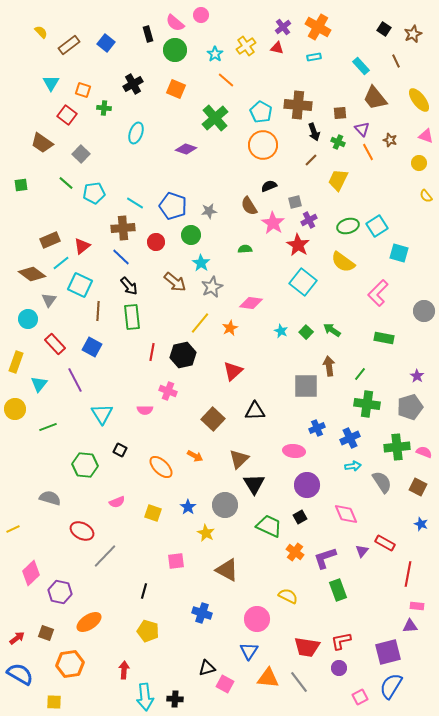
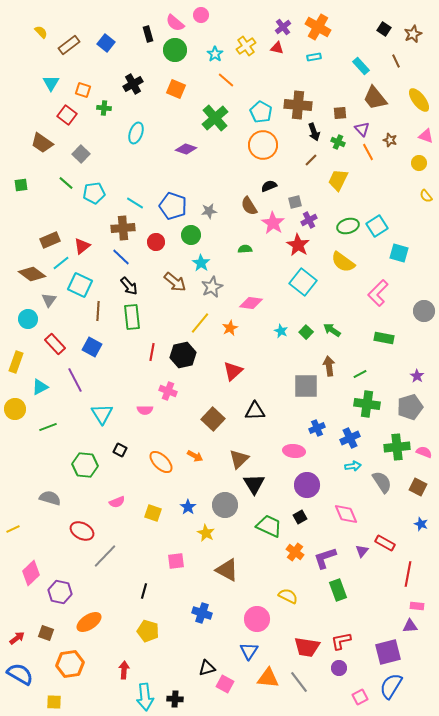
green line at (360, 374): rotated 24 degrees clockwise
cyan triangle at (39, 384): moved 1 px right, 3 px down; rotated 24 degrees clockwise
orange ellipse at (161, 467): moved 5 px up
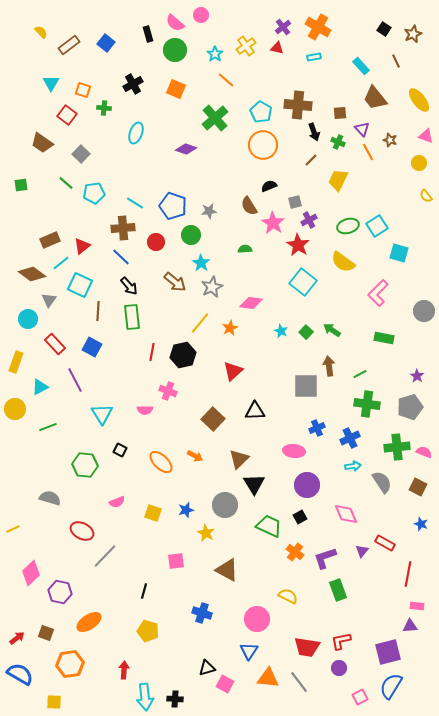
blue star at (188, 507): moved 2 px left, 3 px down; rotated 21 degrees clockwise
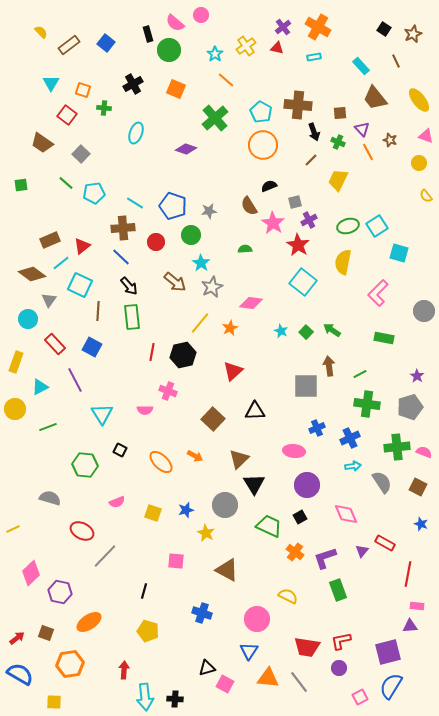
green circle at (175, 50): moved 6 px left
yellow semicircle at (343, 262): rotated 65 degrees clockwise
pink square at (176, 561): rotated 12 degrees clockwise
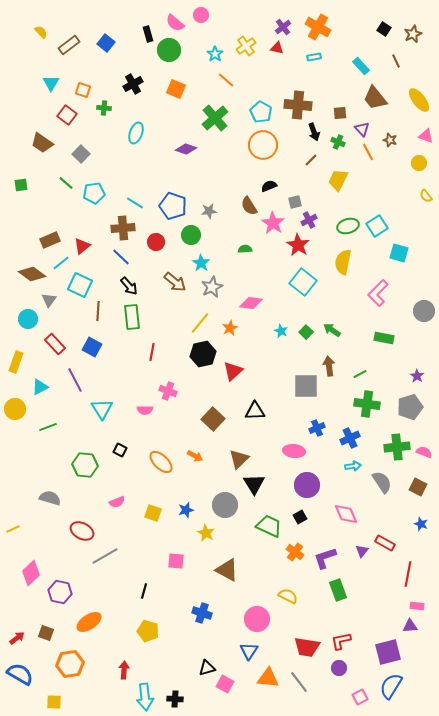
black hexagon at (183, 355): moved 20 px right, 1 px up
cyan triangle at (102, 414): moved 5 px up
gray line at (105, 556): rotated 16 degrees clockwise
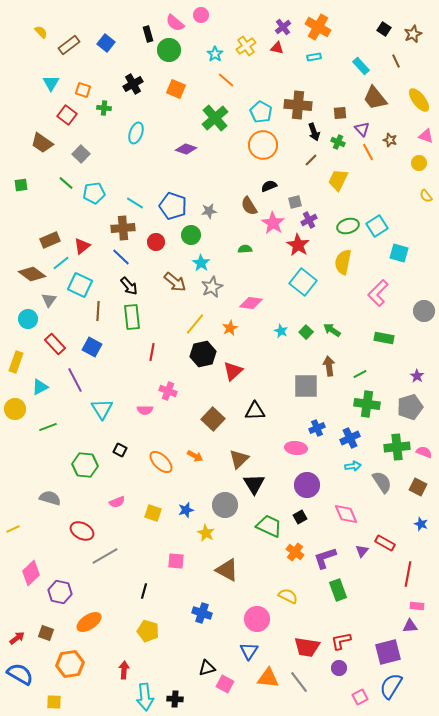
yellow line at (200, 323): moved 5 px left, 1 px down
pink ellipse at (294, 451): moved 2 px right, 3 px up
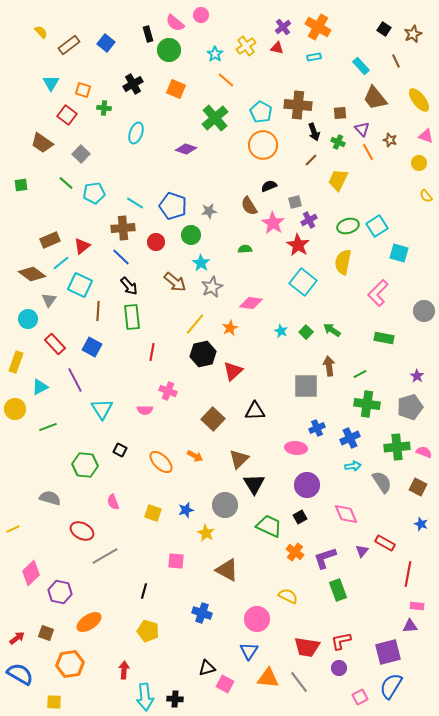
pink semicircle at (117, 502): moved 4 px left; rotated 91 degrees clockwise
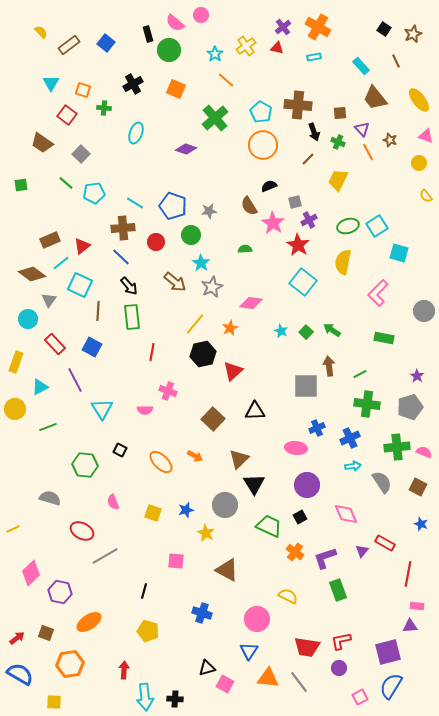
brown line at (311, 160): moved 3 px left, 1 px up
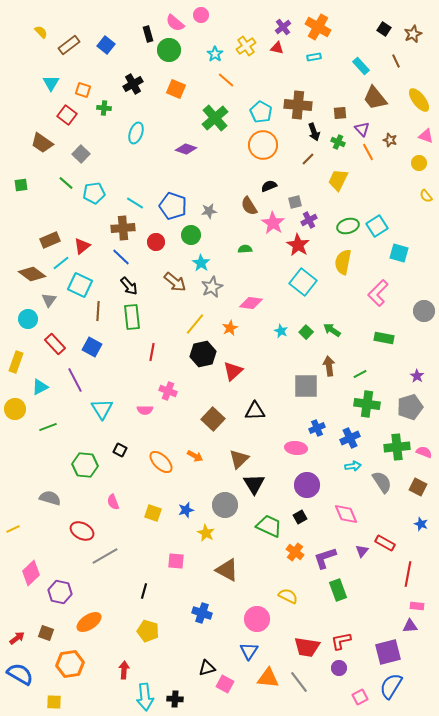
blue square at (106, 43): moved 2 px down
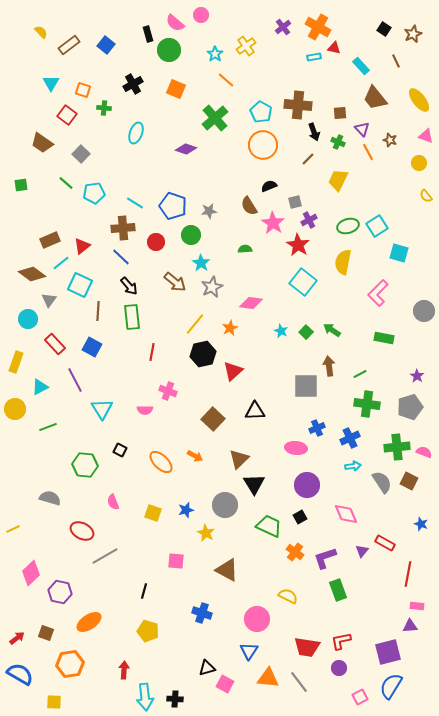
red triangle at (277, 48): moved 57 px right
brown square at (418, 487): moved 9 px left, 6 px up
